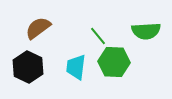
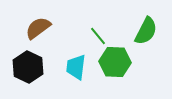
green semicircle: rotated 60 degrees counterclockwise
green hexagon: moved 1 px right
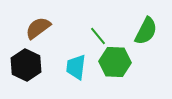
black hexagon: moved 2 px left, 2 px up
